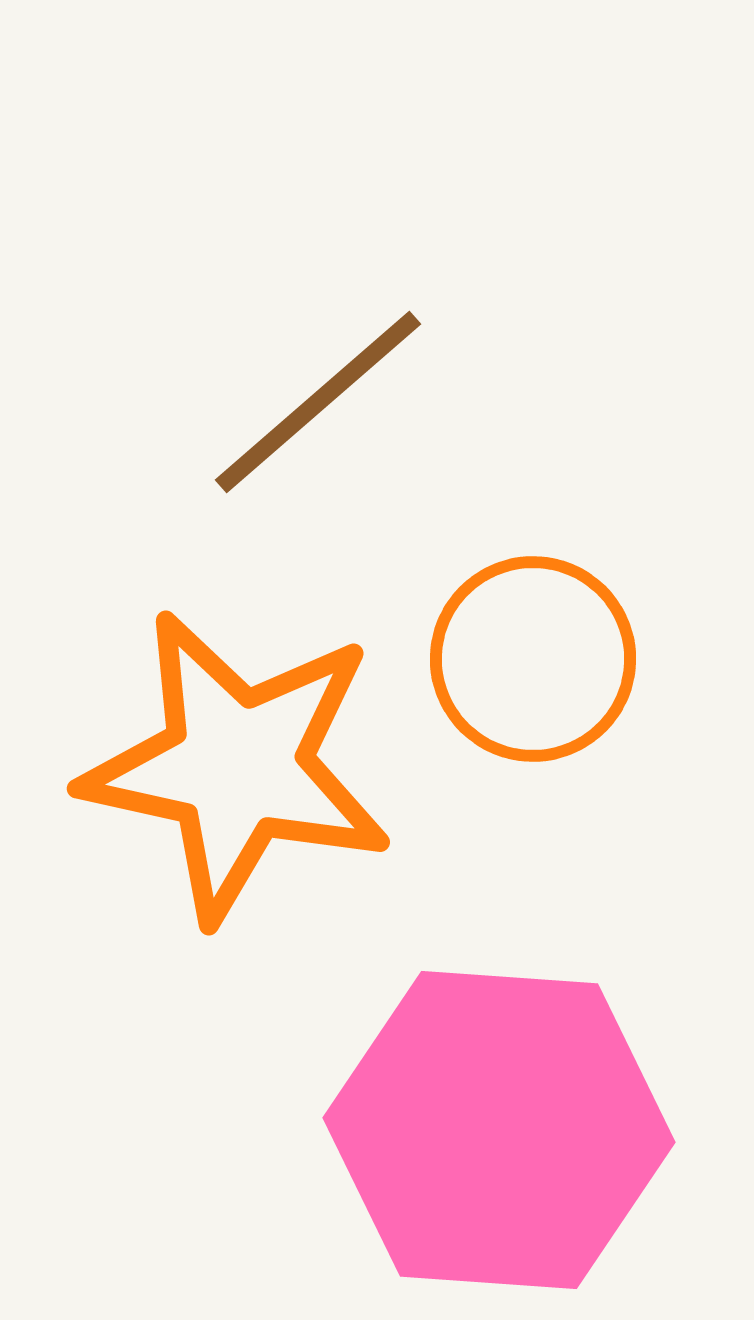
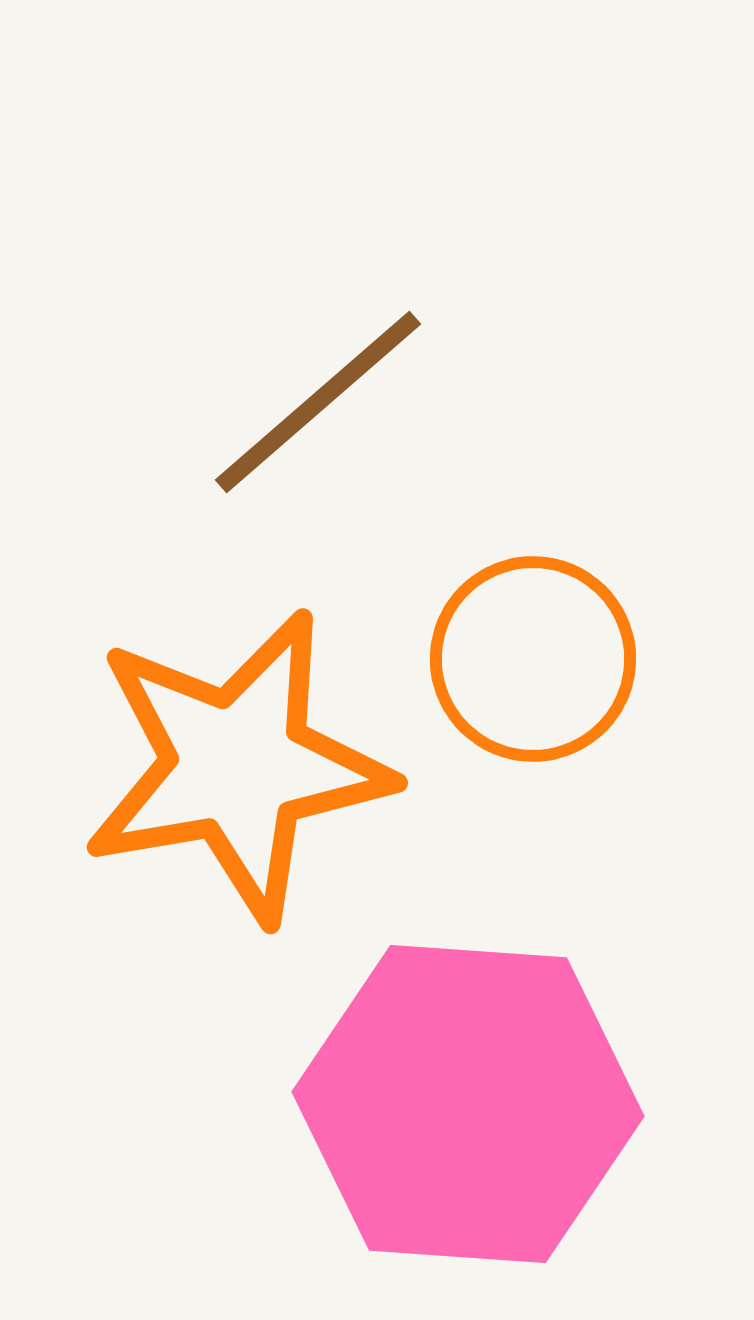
orange star: rotated 22 degrees counterclockwise
pink hexagon: moved 31 px left, 26 px up
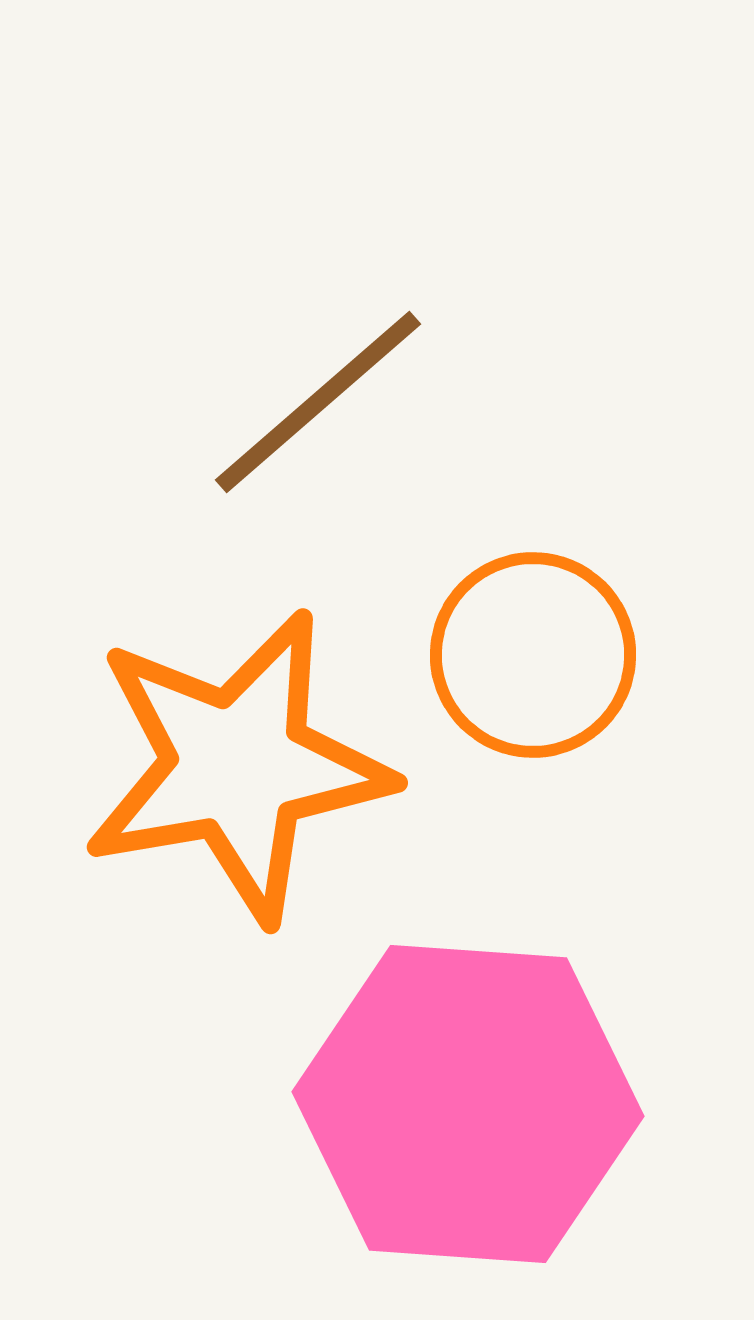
orange circle: moved 4 px up
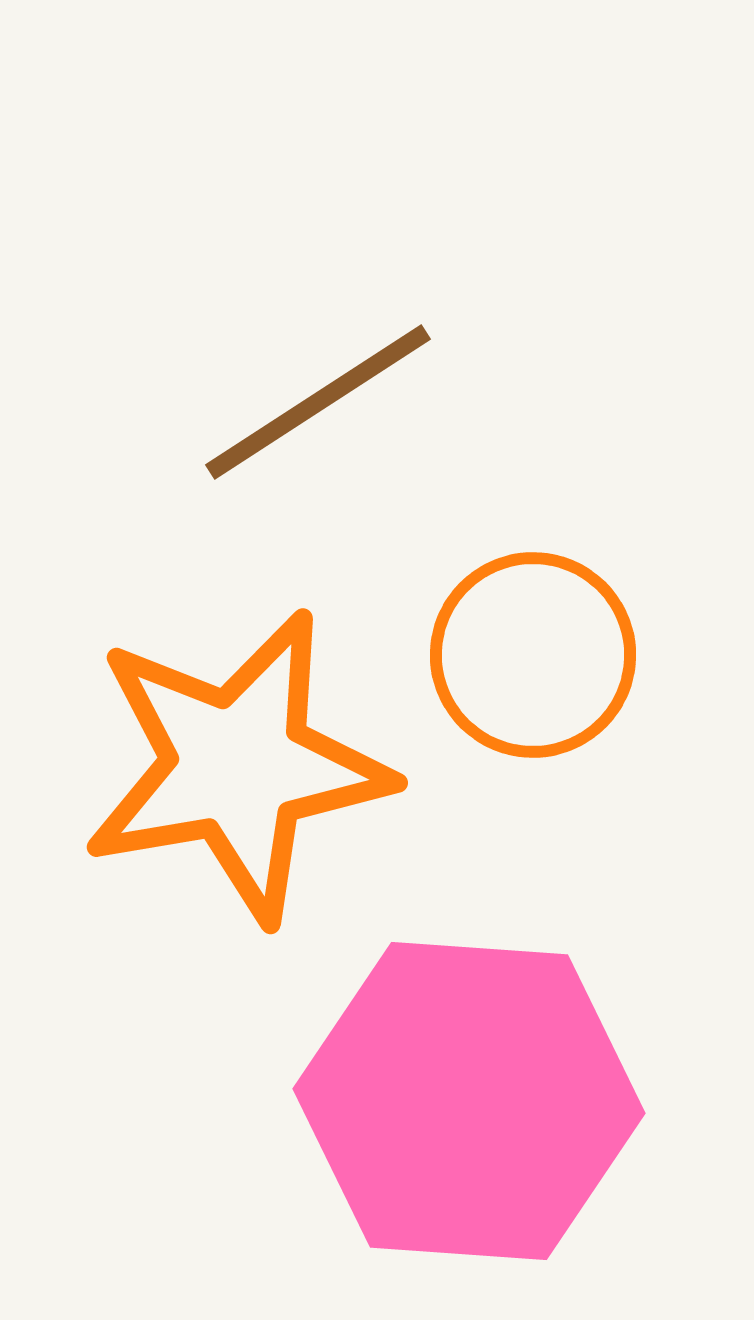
brown line: rotated 8 degrees clockwise
pink hexagon: moved 1 px right, 3 px up
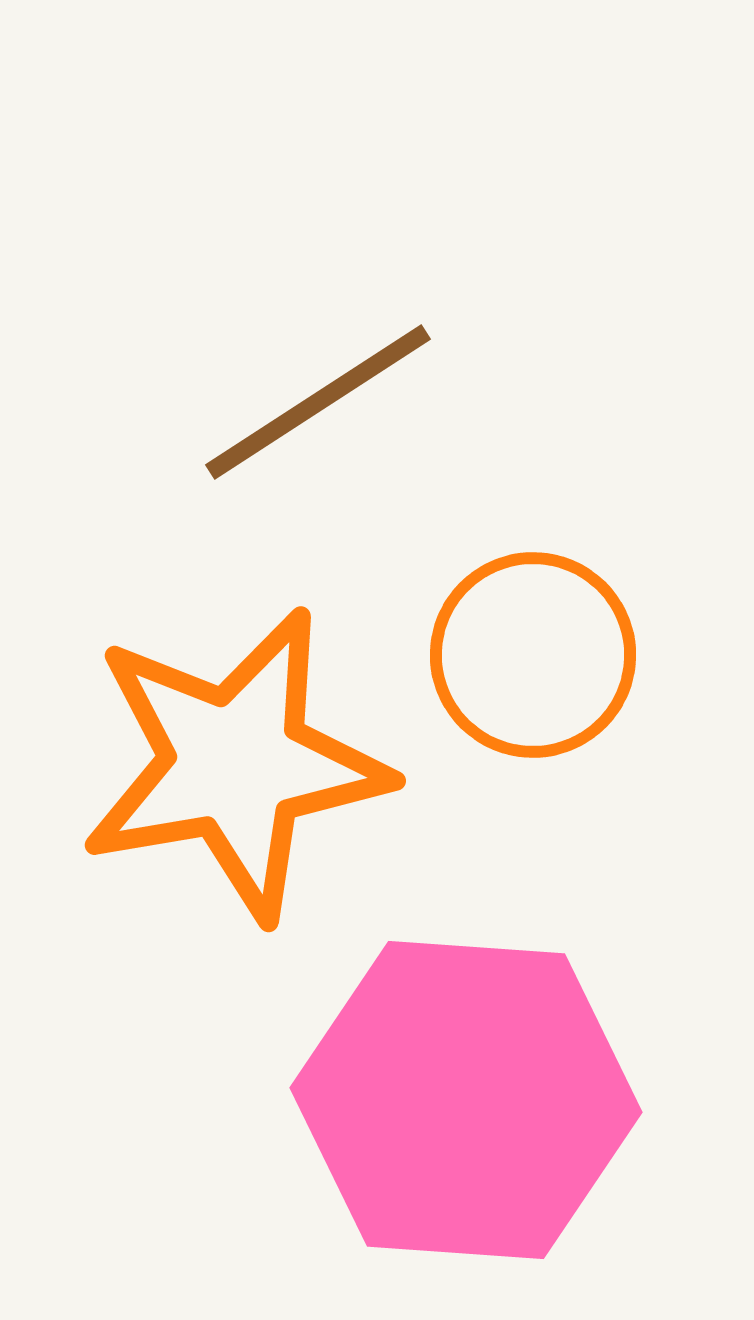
orange star: moved 2 px left, 2 px up
pink hexagon: moved 3 px left, 1 px up
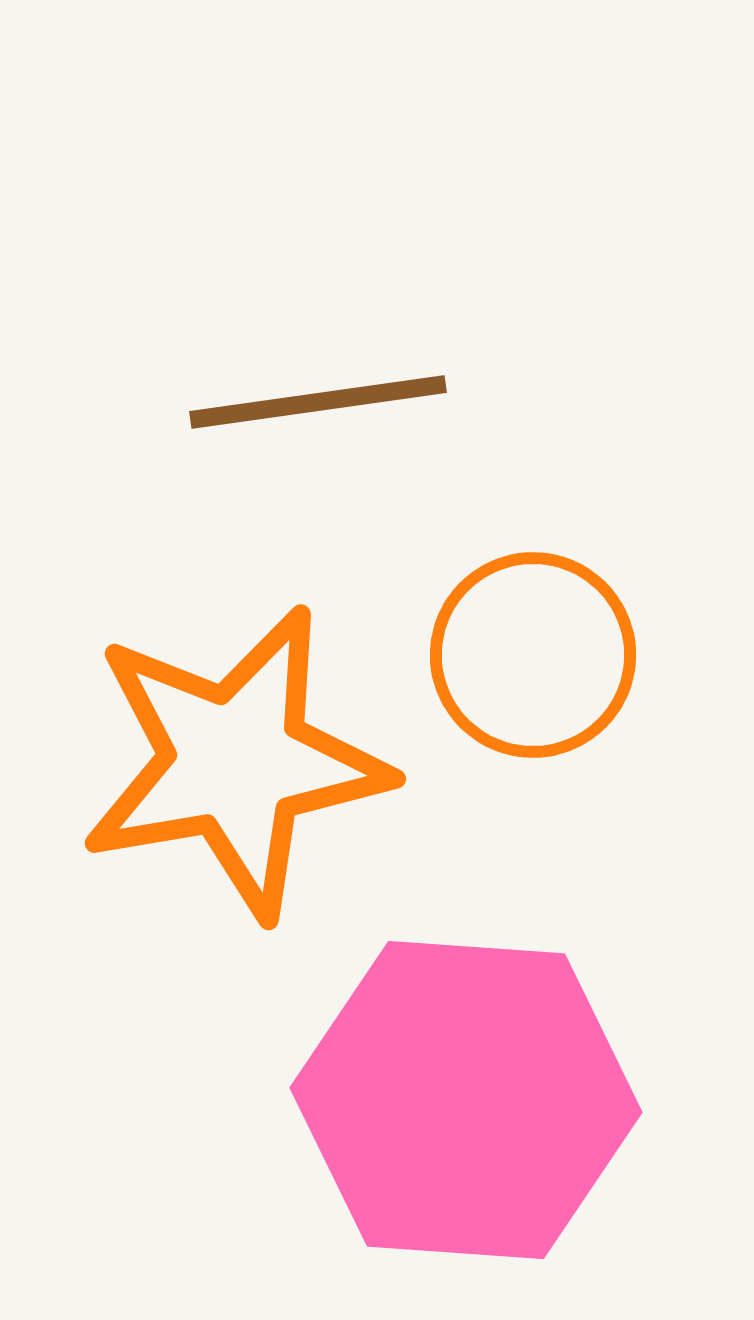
brown line: rotated 25 degrees clockwise
orange star: moved 2 px up
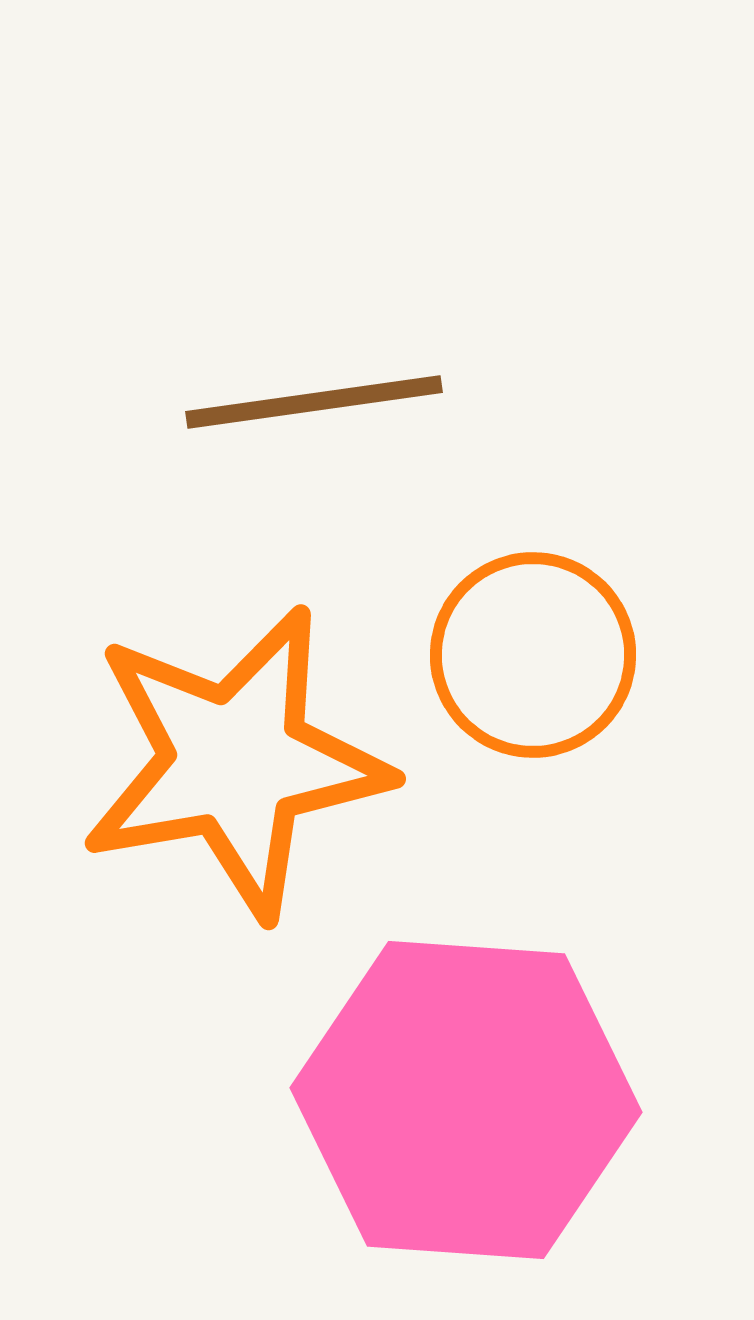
brown line: moved 4 px left
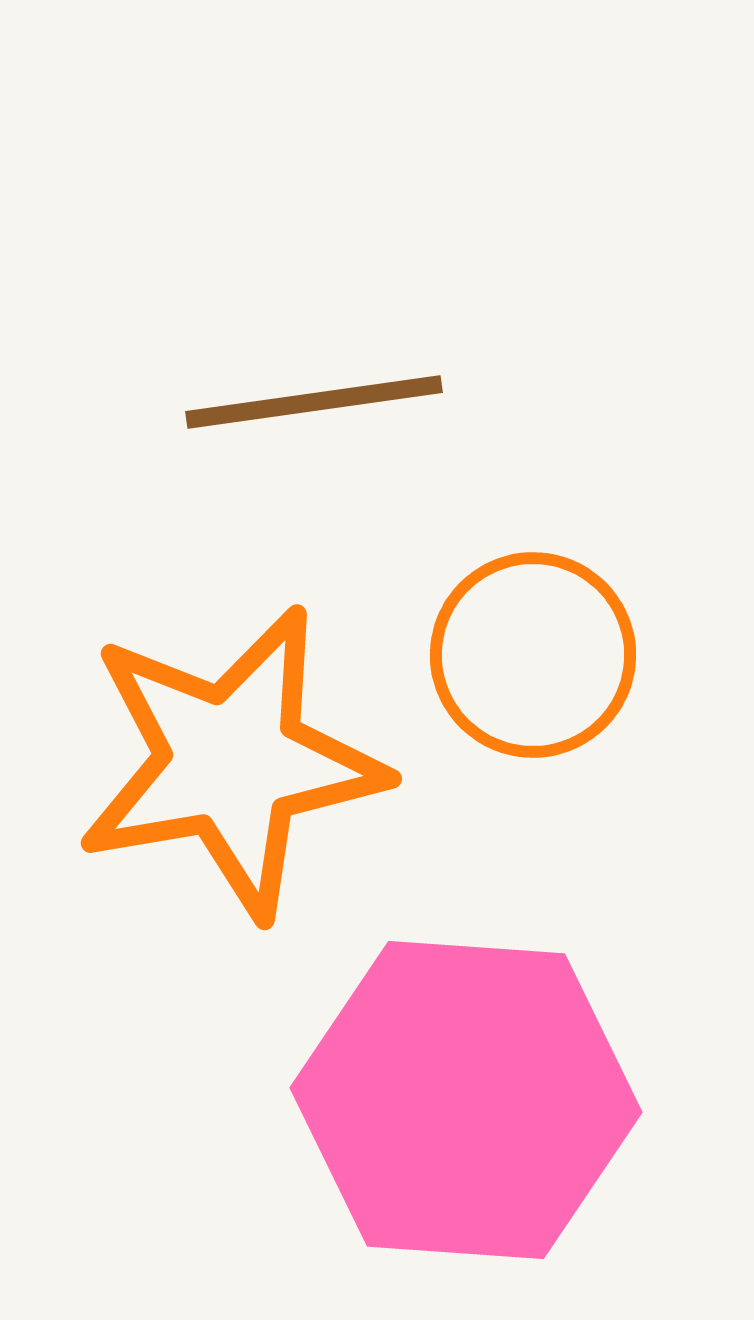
orange star: moved 4 px left
